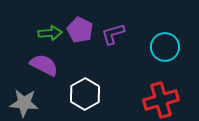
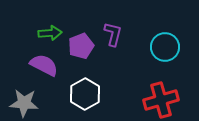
purple pentagon: moved 1 px right, 16 px down; rotated 25 degrees clockwise
purple L-shape: rotated 120 degrees clockwise
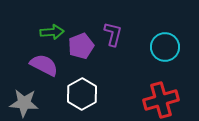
green arrow: moved 2 px right, 1 px up
white hexagon: moved 3 px left
